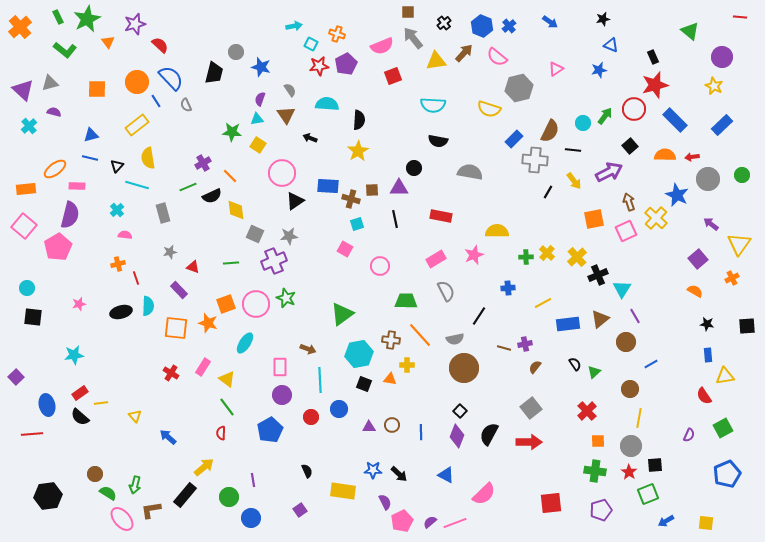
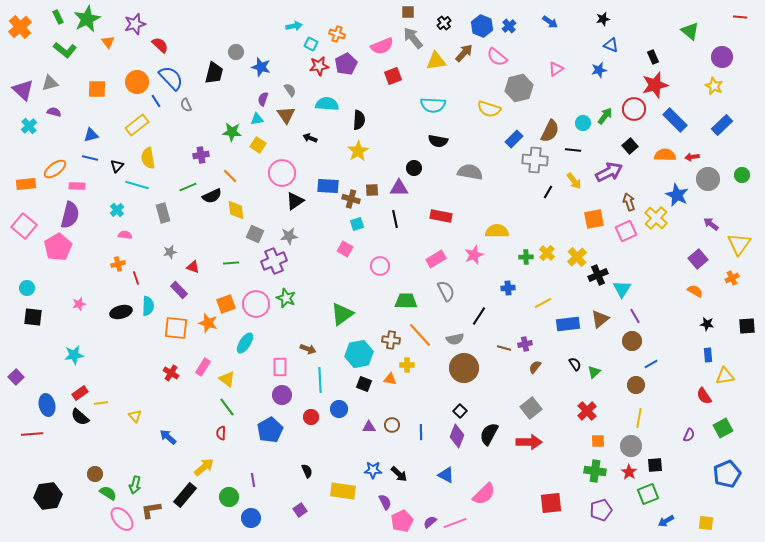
purple semicircle at (260, 99): moved 3 px right
purple cross at (203, 163): moved 2 px left, 8 px up; rotated 21 degrees clockwise
orange rectangle at (26, 189): moved 5 px up
brown circle at (626, 342): moved 6 px right, 1 px up
brown circle at (630, 389): moved 6 px right, 4 px up
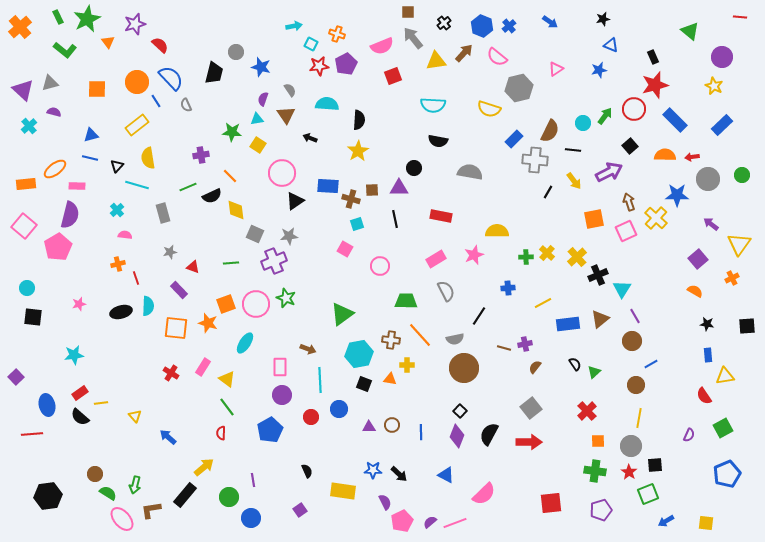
blue star at (677, 195): rotated 25 degrees counterclockwise
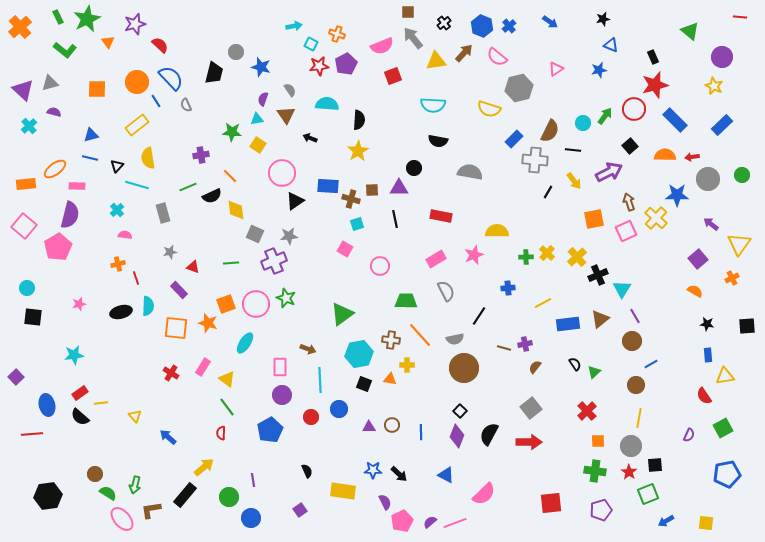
blue pentagon at (727, 474): rotated 12 degrees clockwise
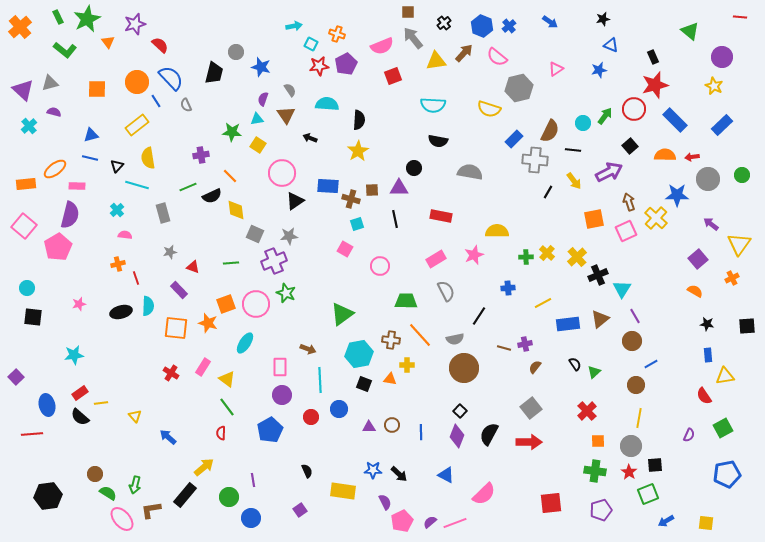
green star at (286, 298): moved 5 px up
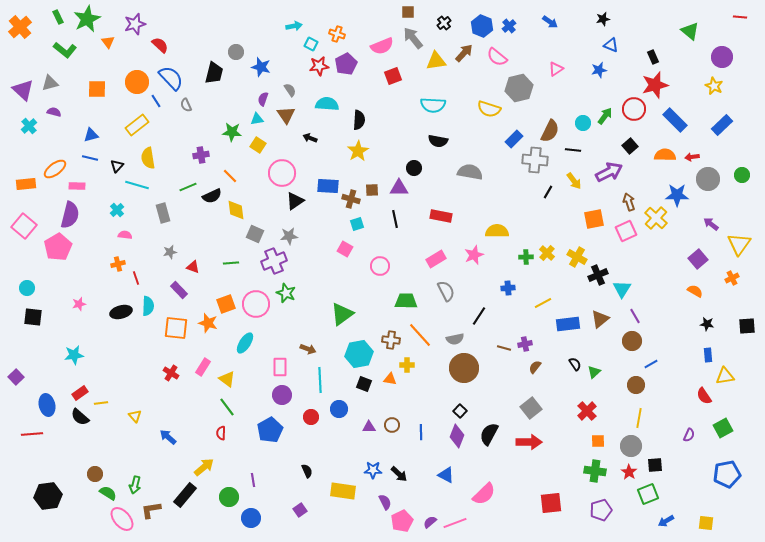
yellow cross at (577, 257): rotated 18 degrees counterclockwise
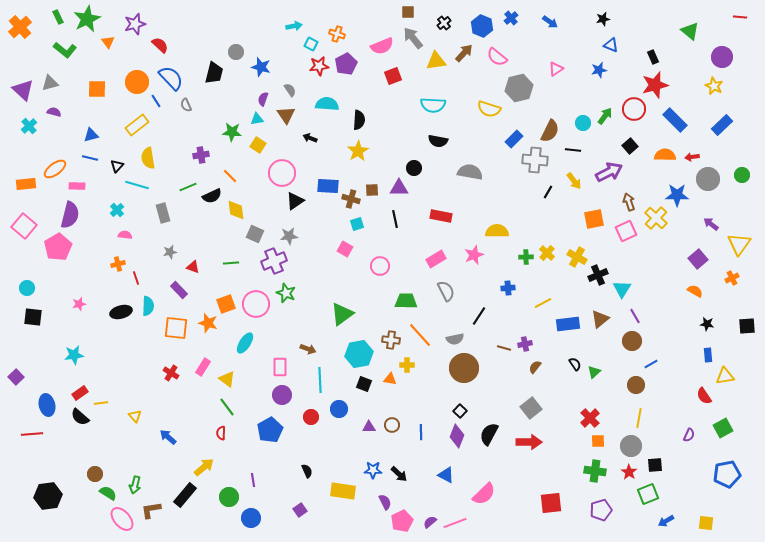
blue cross at (509, 26): moved 2 px right, 8 px up
red cross at (587, 411): moved 3 px right, 7 px down
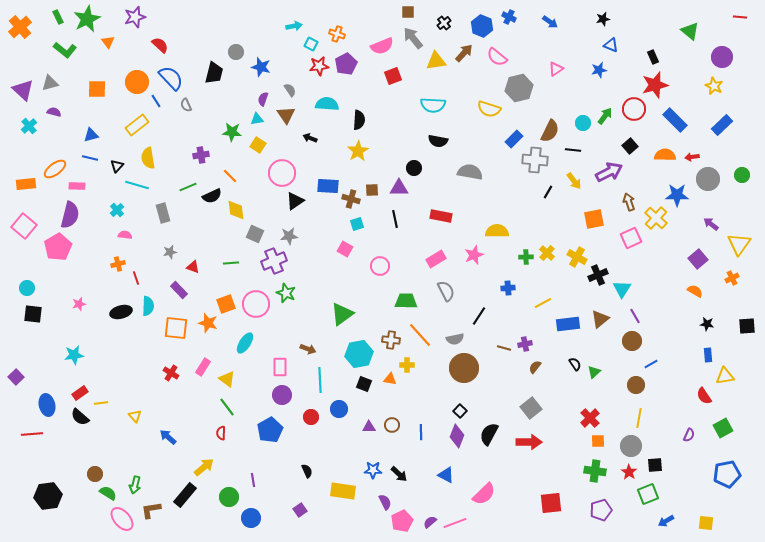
blue cross at (511, 18): moved 2 px left, 1 px up; rotated 24 degrees counterclockwise
purple star at (135, 24): moved 7 px up
pink square at (626, 231): moved 5 px right, 7 px down
black square at (33, 317): moved 3 px up
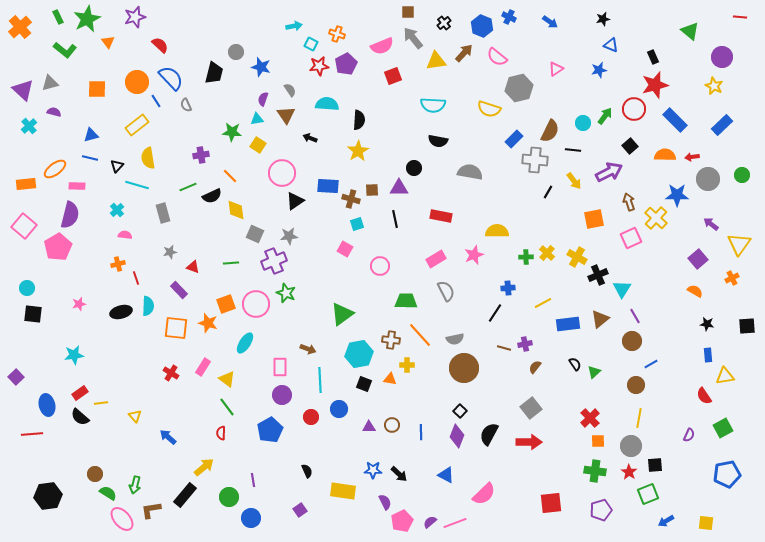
black line at (479, 316): moved 16 px right, 3 px up
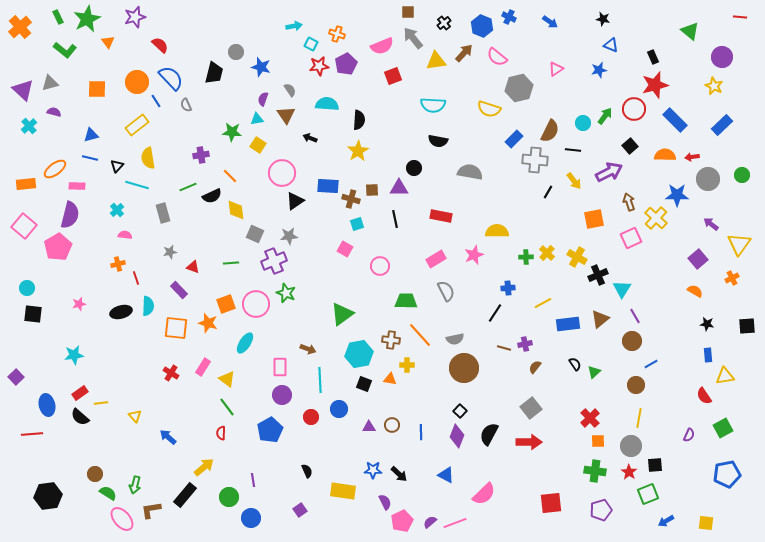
black star at (603, 19): rotated 24 degrees clockwise
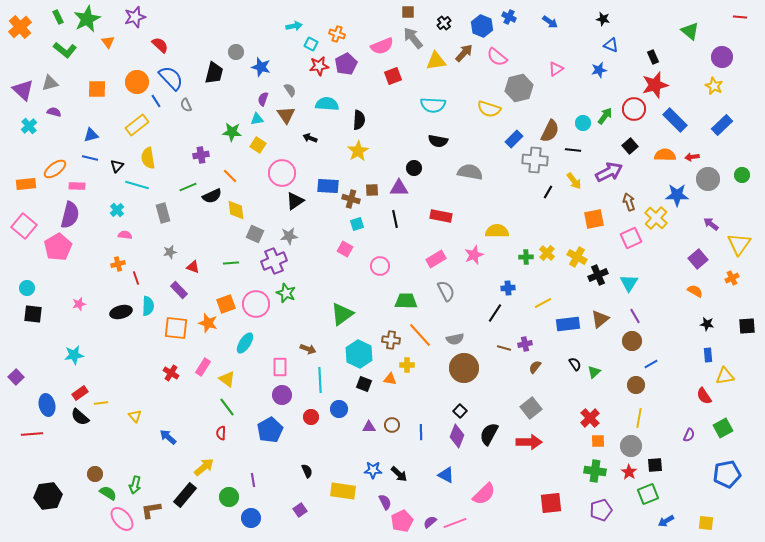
cyan triangle at (622, 289): moved 7 px right, 6 px up
cyan hexagon at (359, 354): rotated 24 degrees counterclockwise
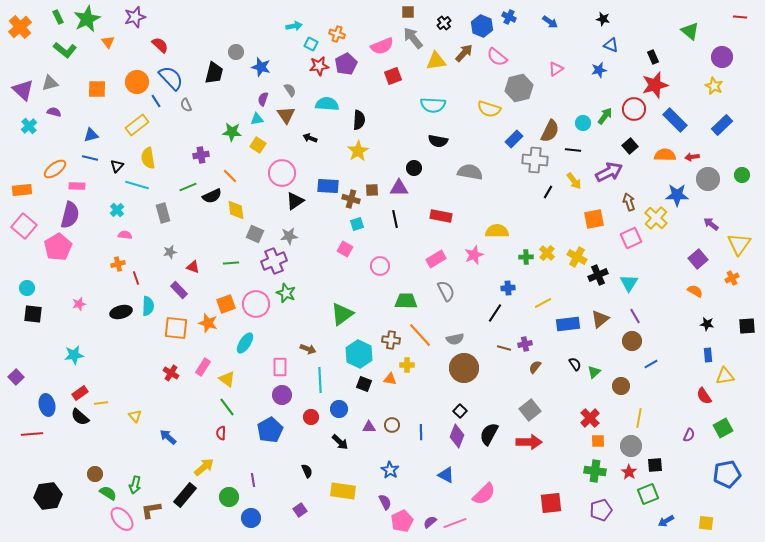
orange rectangle at (26, 184): moved 4 px left, 6 px down
brown circle at (636, 385): moved 15 px left, 1 px down
gray square at (531, 408): moved 1 px left, 2 px down
blue star at (373, 470): moved 17 px right; rotated 30 degrees clockwise
black arrow at (399, 474): moved 59 px left, 32 px up
